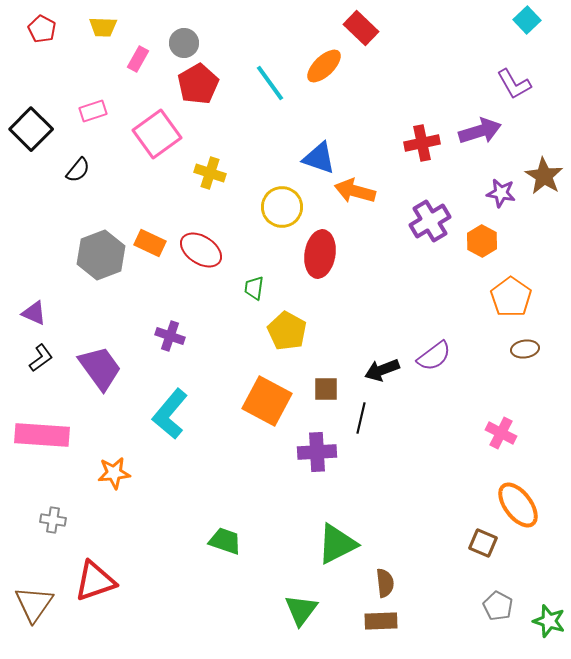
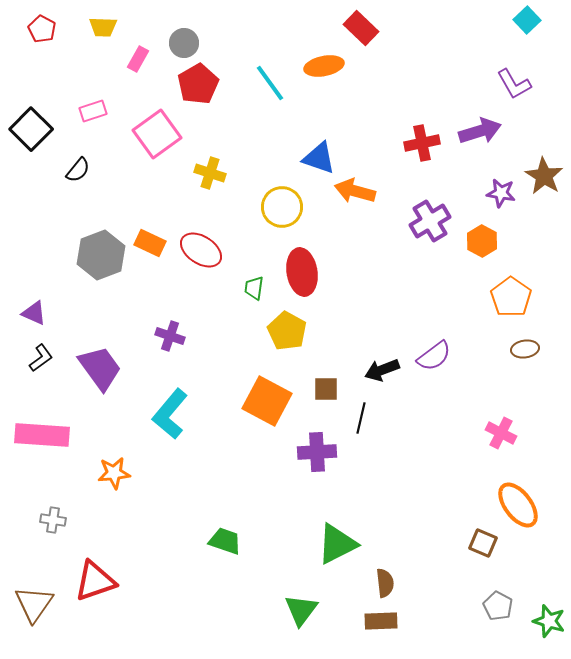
orange ellipse at (324, 66): rotated 33 degrees clockwise
red ellipse at (320, 254): moved 18 px left, 18 px down; rotated 18 degrees counterclockwise
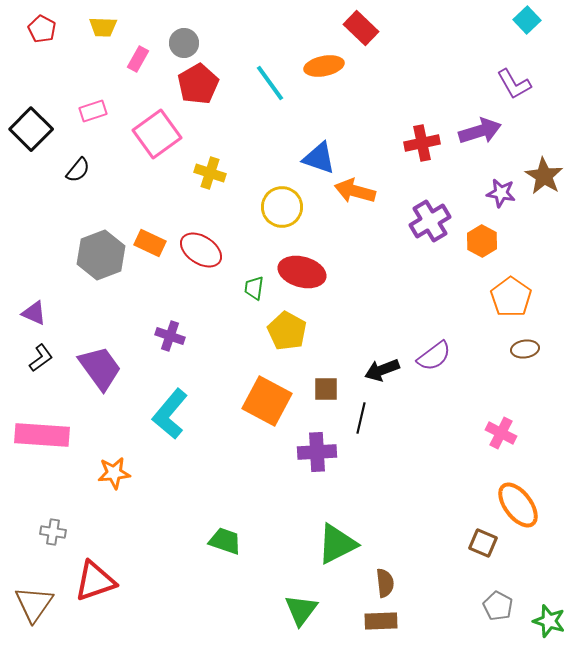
red ellipse at (302, 272): rotated 66 degrees counterclockwise
gray cross at (53, 520): moved 12 px down
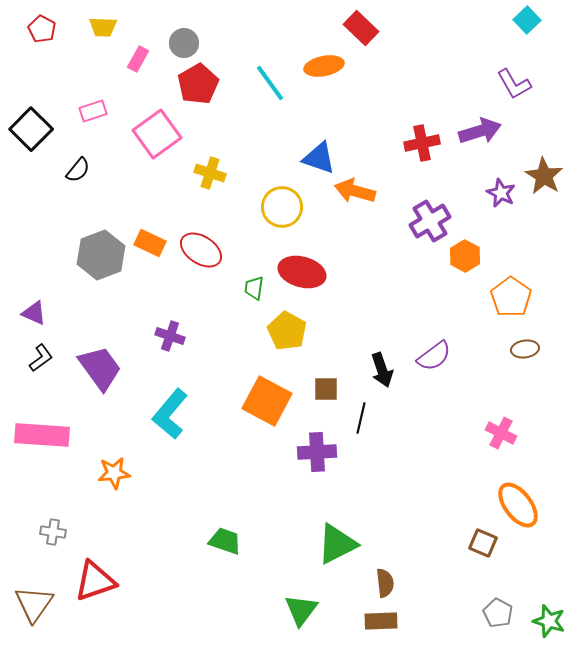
purple star at (501, 193): rotated 16 degrees clockwise
orange hexagon at (482, 241): moved 17 px left, 15 px down
black arrow at (382, 370): rotated 88 degrees counterclockwise
gray pentagon at (498, 606): moved 7 px down
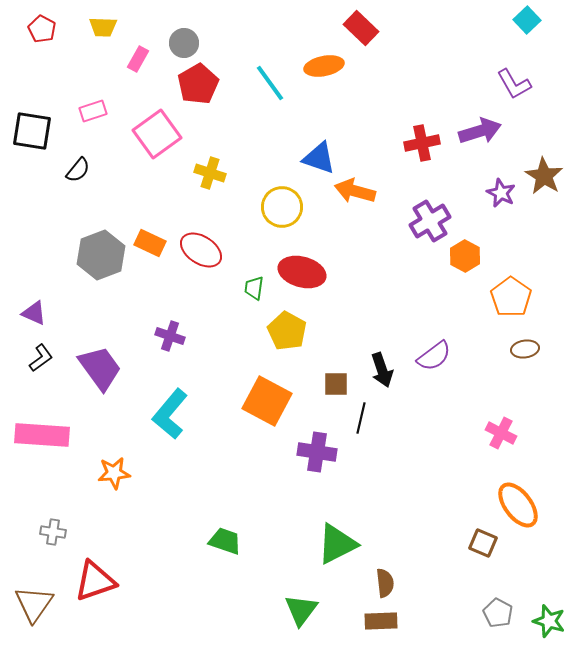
black square at (31, 129): moved 1 px right, 2 px down; rotated 36 degrees counterclockwise
brown square at (326, 389): moved 10 px right, 5 px up
purple cross at (317, 452): rotated 12 degrees clockwise
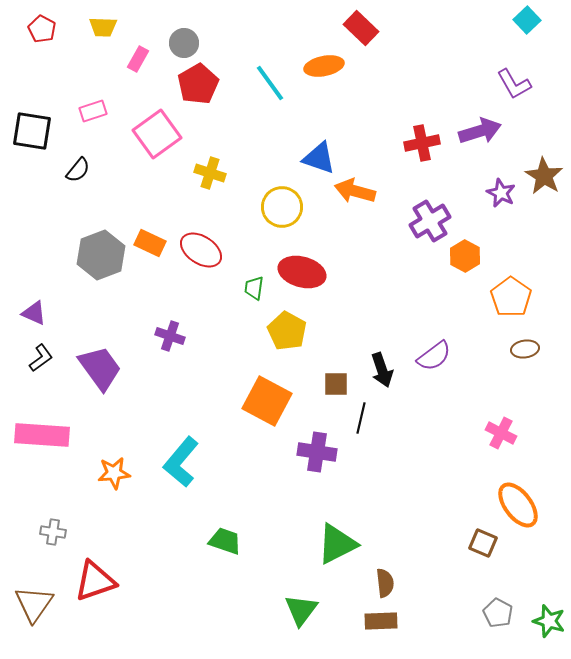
cyan L-shape at (170, 414): moved 11 px right, 48 px down
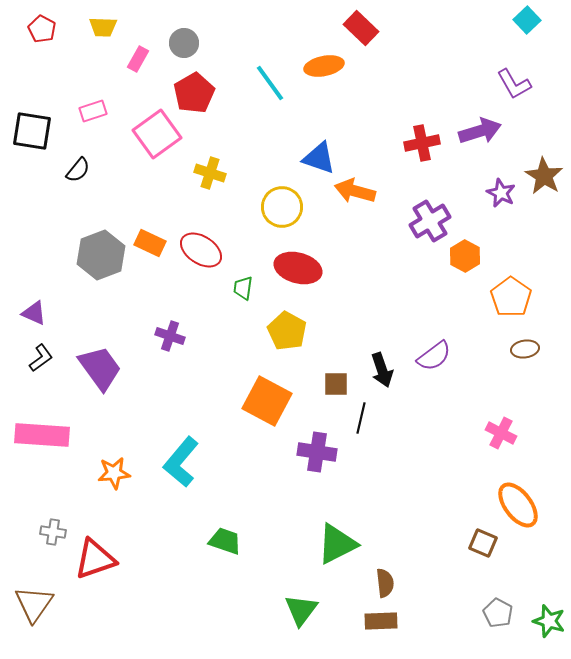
red pentagon at (198, 84): moved 4 px left, 9 px down
red ellipse at (302, 272): moved 4 px left, 4 px up
green trapezoid at (254, 288): moved 11 px left
red triangle at (95, 581): moved 22 px up
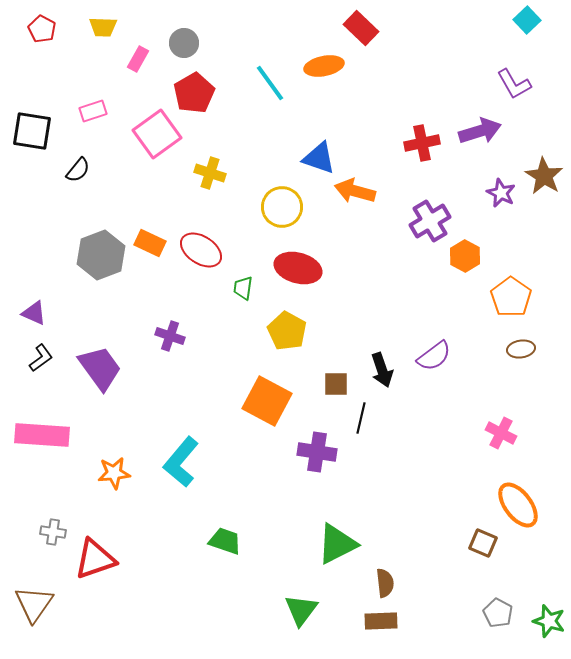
brown ellipse at (525, 349): moved 4 px left
